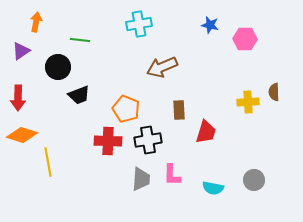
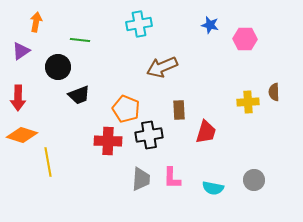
black cross: moved 1 px right, 5 px up
pink L-shape: moved 3 px down
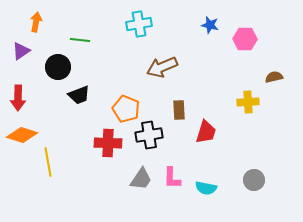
brown semicircle: moved 15 px up; rotated 78 degrees clockwise
red cross: moved 2 px down
gray trapezoid: rotated 30 degrees clockwise
cyan semicircle: moved 7 px left
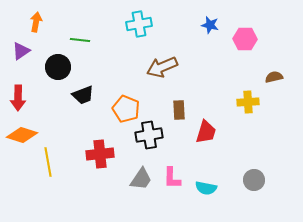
black trapezoid: moved 4 px right
red cross: moved 8 px left, 11 px down; rotated 8 degrees counterclockwise
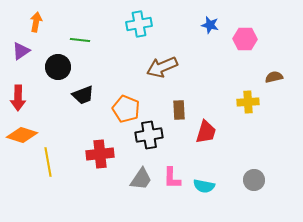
cyan semicircle: moved 2 px left, 2 px up
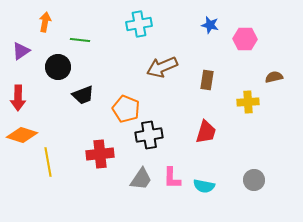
orange arrow: moved 9 px right
brown rectangle: moved 28 px right, 30 px up; rotated 12 degrees clockwise
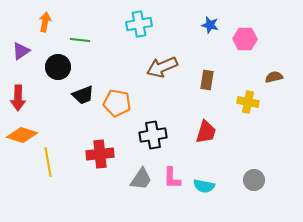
yellow cross: rotated 15 degrees clockwise
orange pentagon: moved 9 px left, 6 px up; rotated 12 degrees counterclockwise
black cross: moved 4 px right
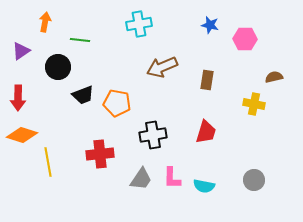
yellow cross: moved 6 px right, 2 px down
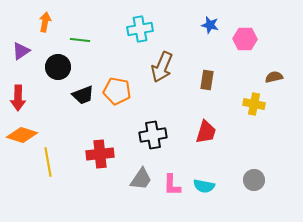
cyan cross: moved 1 px right, 5 px down
brown arrow: rotated 44 degrees counterclockwise
orange pentagon: moved 12 px up
pink L-shape: moved 7 px down
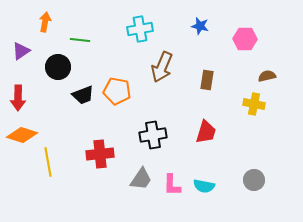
blue star: moved 10 px left, 1 px down
brown semicircle: moved 7 px left, 1 px up
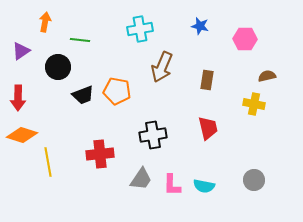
red trapezoid: moved 2 px right, 4 px up; rotated 30 degrees counterclockwise
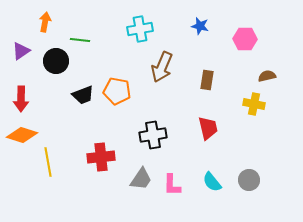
black circle: moved 2 px left, 6 px up
red arrow: moved 3 px right, 1 px down
red cross: moved 1 px right, 3 px down
gray circle: moved 5 px left
cyan semicircle: moved 8 px right, 4 px up; rotated 40 degrees clockwise
